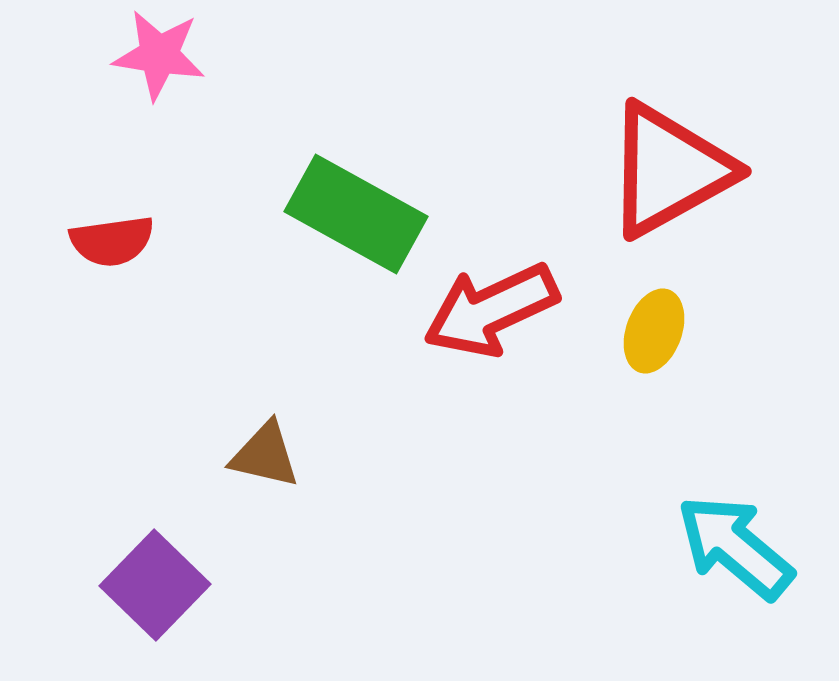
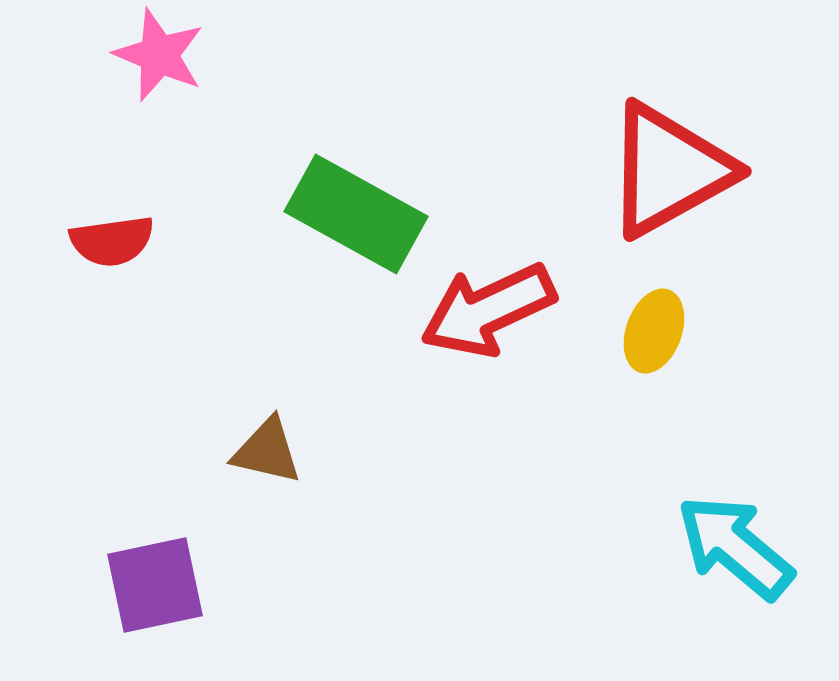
pink star: rotated 14 degrees clockwise
red arrow: moved 3 px left
brown triangle: moved 2 px right, 4 px up
purple square: rotated 34 degrees clockwise
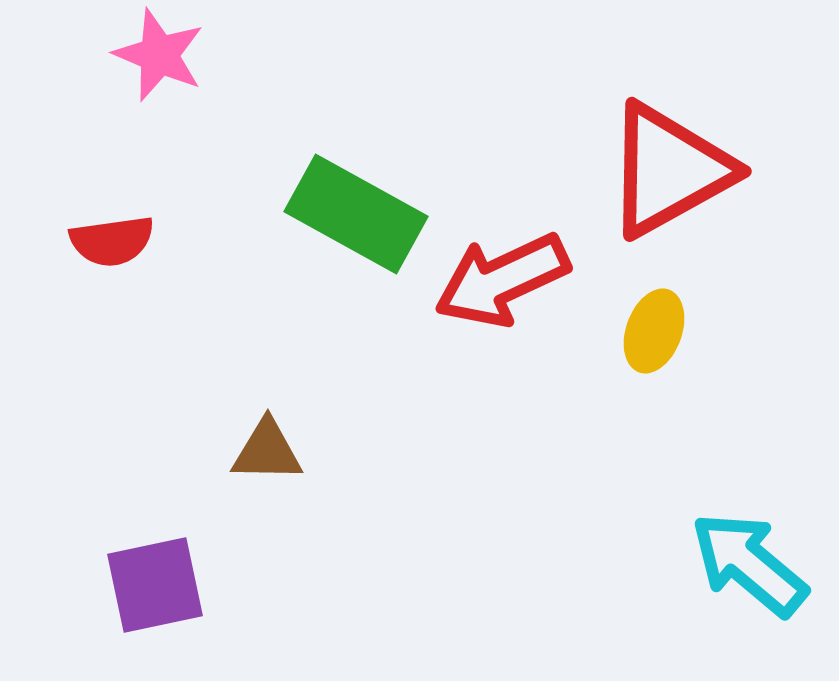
red arrow: moved 14 px right, 30 px up
brown triangle: rotated 12 degrees counterclockwise
cyan arrow: moved 14 px right, 17 px down
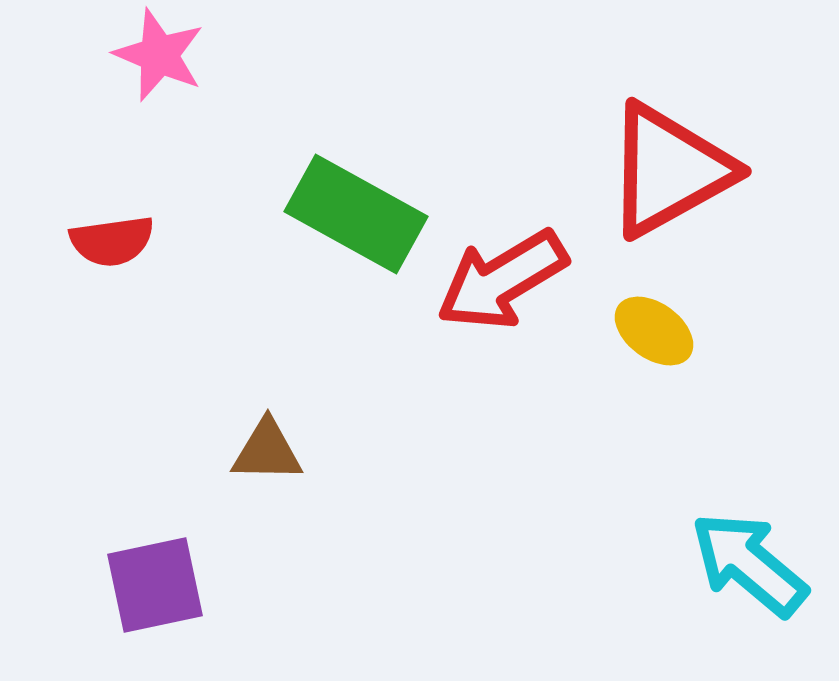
red arrow: rotated 6 degrees counterclockwise
yellow ellipse: rotated 74 degrees counterclockwise
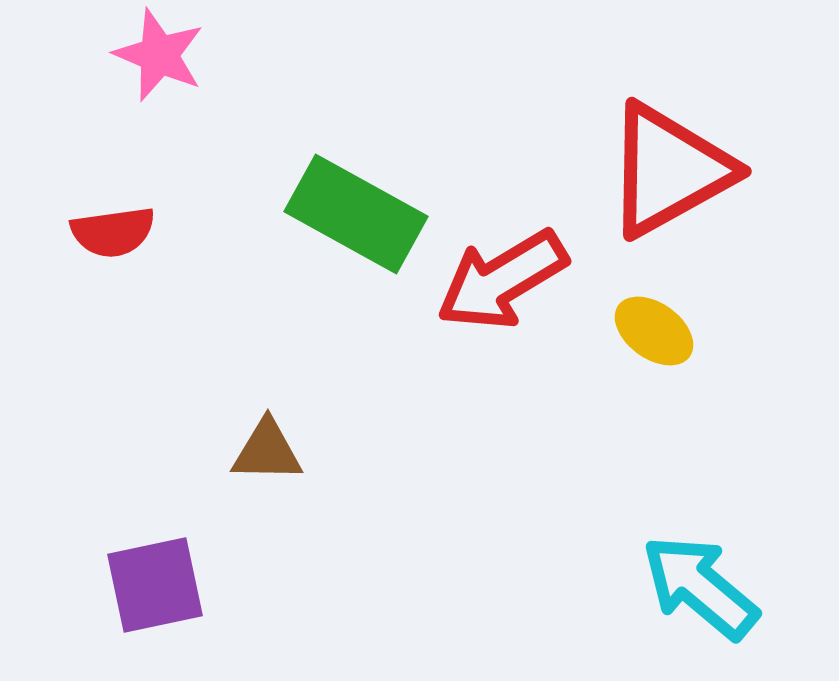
red semicircle: moved 1 px right, 9 px up
cyan arrow: moved 49 px left, 23 px down
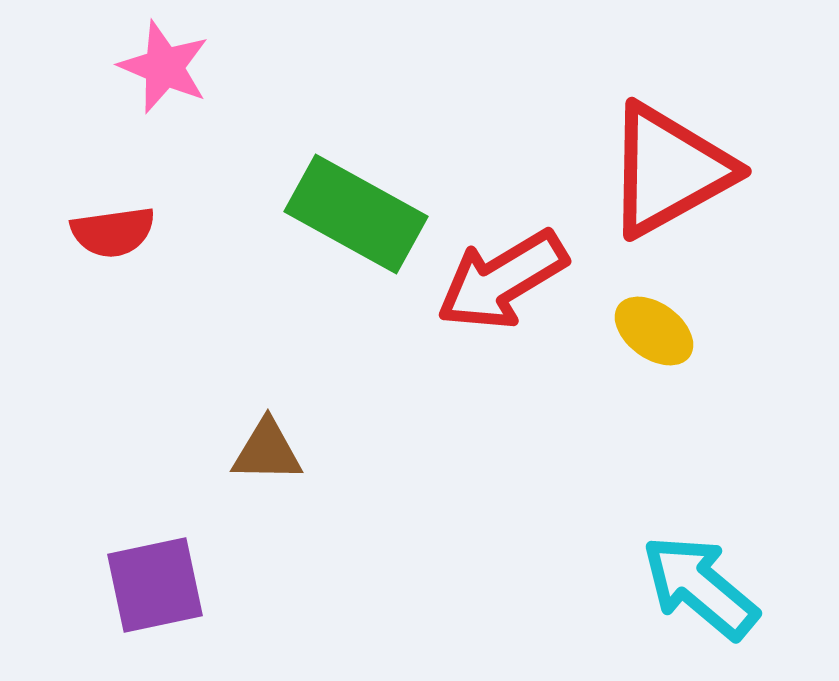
pink star: moved 5 px right, 12 px down
